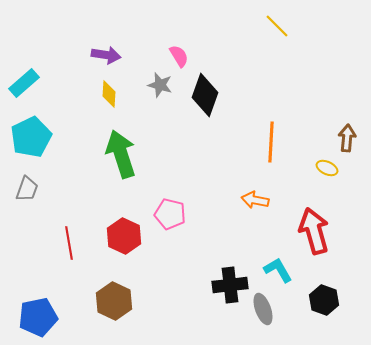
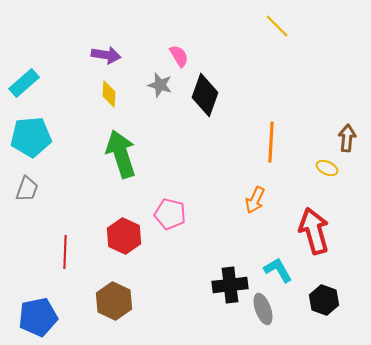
cyan pentagon: rotated 21 degrees clockwise
orange arrow: rotated 76 degrees counterclockwise
red line: moved 4 px left, 9 px down; rotated 12 degrees clockwise
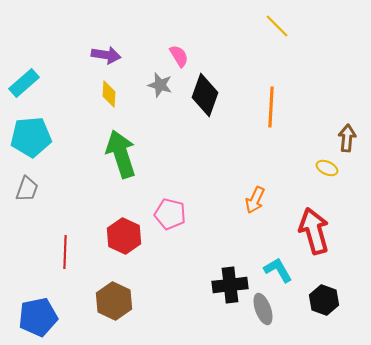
orange line: moved 35 px up
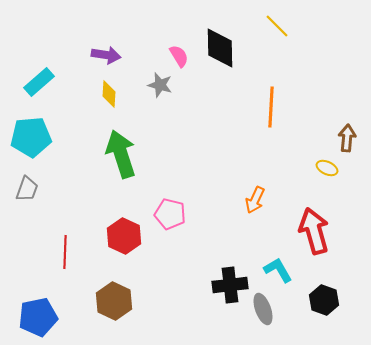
cyan rectangle: moved 15 px right, 1 px up
black diamond: moved 15 px right, 47 px up; rotated 21 degrees counterclockwise
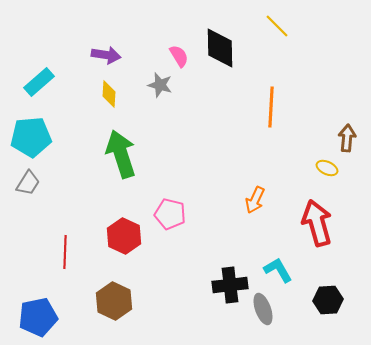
gray trapezoid: moved 1 px right, 6 px up; rotated 12 degrees clockwise
red arrow: moved 3 px right, 8 px up
black hexagon: moved 4 px right; rotated 24 degrees counterclockwise
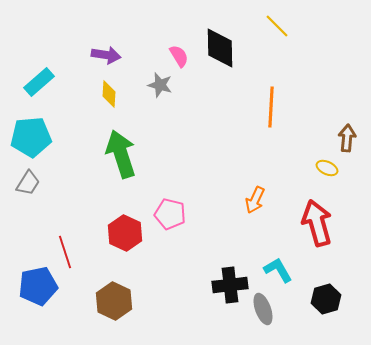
red hexagon: moved 1 px right, 3 px up
red line: rotated 20 degrees counterclockwise
black hexagon: moved 2 px left, 1 px up; rotated 12 degrees counterclockwise
blue pentagon: moved 31 px up
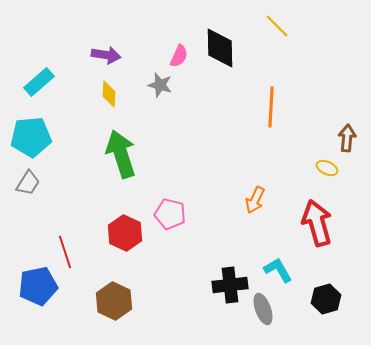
pink semicircle: rotated 55 degrees clockwise
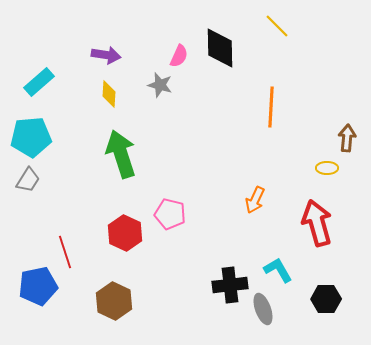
yellow ellipse: rotated 25 degrees counterclockwise
gray trapezoid: moved 3 px up
black hexagon: rotated 16 degrees clockwise
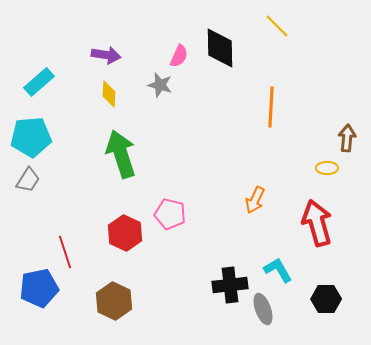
blue pentagon: moved 1 px right, 2 px down
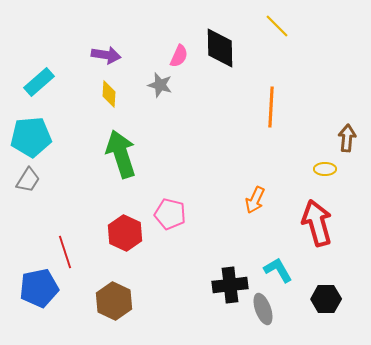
yellow ellipse: moved 2 px left, 1 px down
